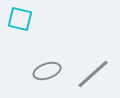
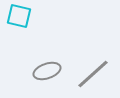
cyan square: moved 1 px left, 3 px up
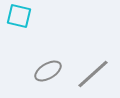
gray ellipse: moved 1 px right; rotated 12 degrees counterclockwise
